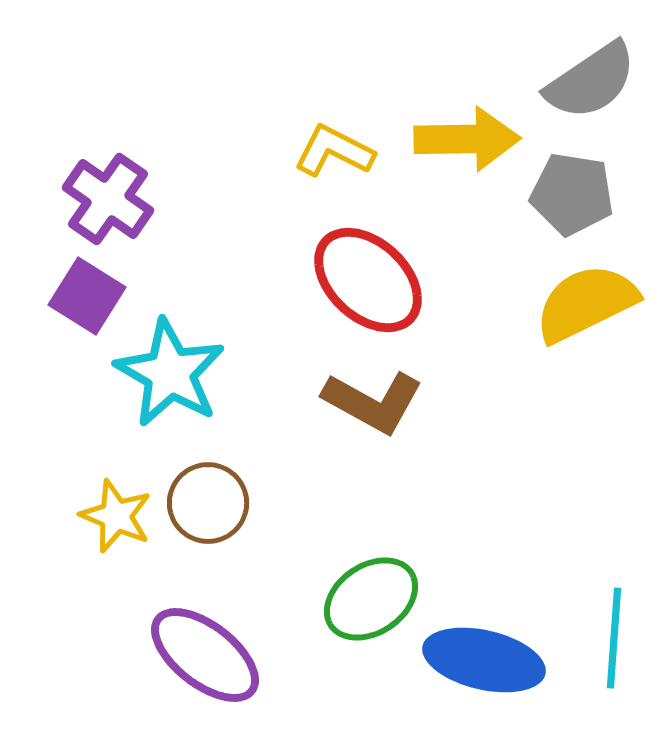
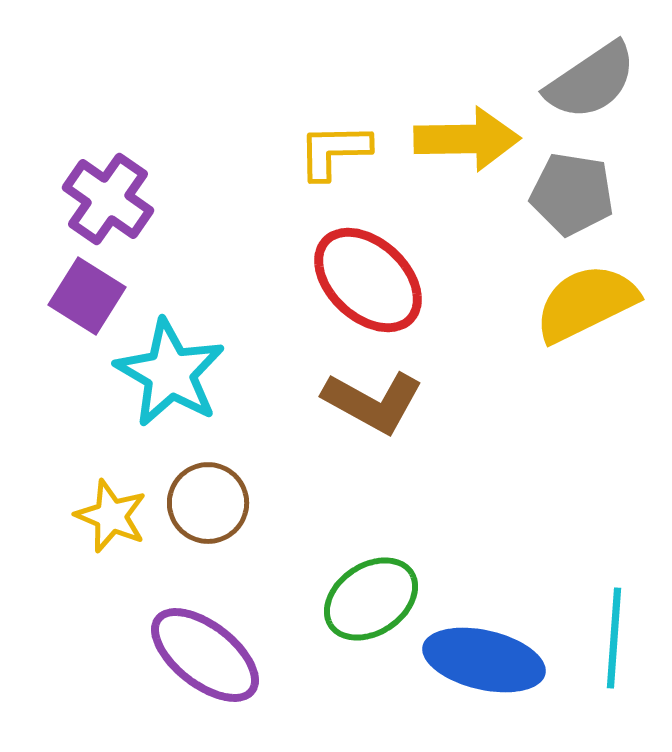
yellow L-shape: rotated 28 degrees counterclockwise
yellow star: moved 5 px left
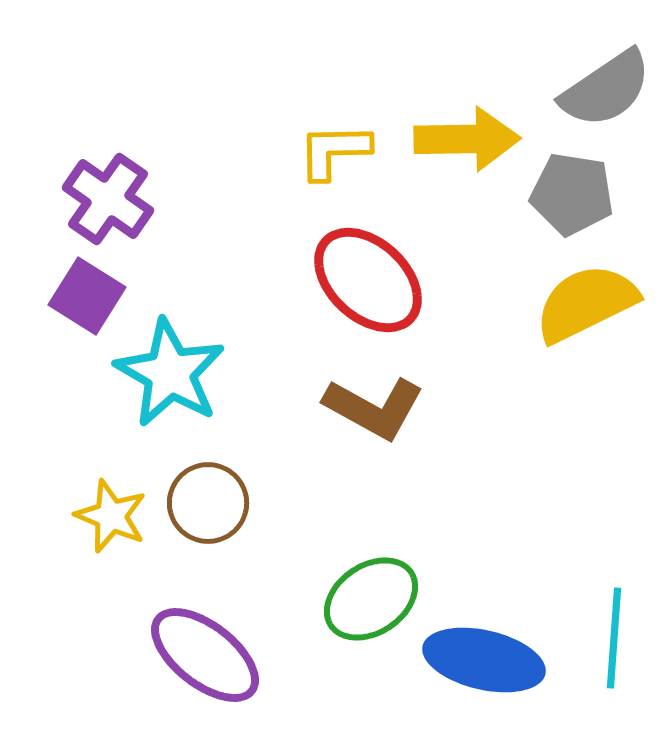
gray semicircle: moved 15 px right, 8 px down
brown L-shape: moved 1 px right, 6 px down
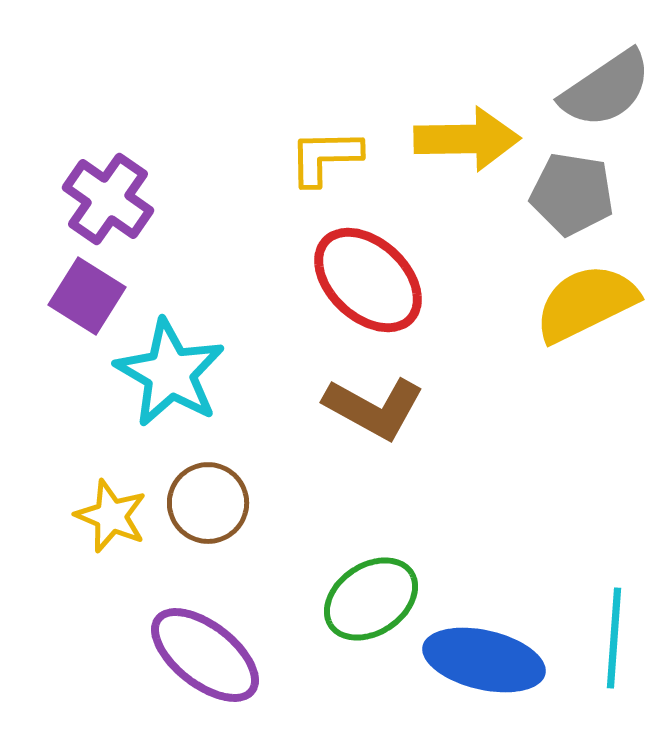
yellow L-shape: moved 9 px left, 6 px down
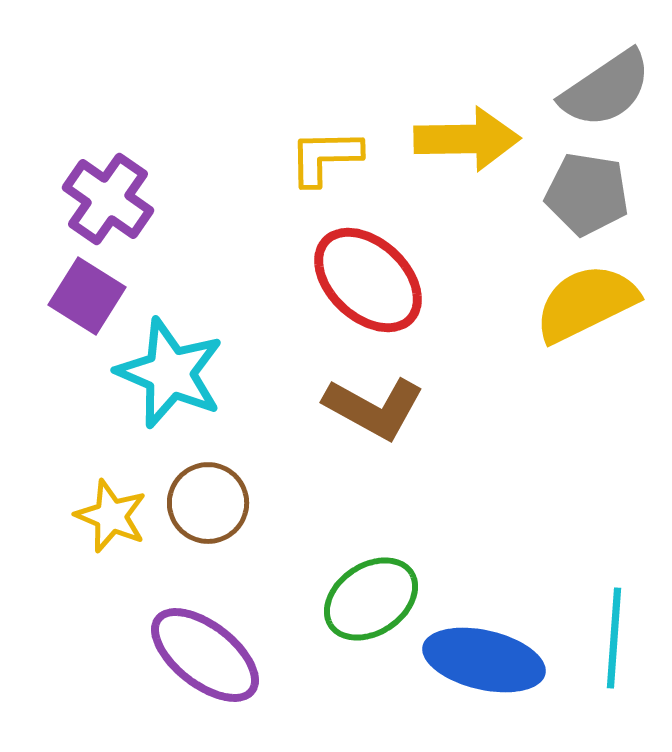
gray pentagon: moved 15 px right
cyan star: rotated 7 degrees counterclockwise
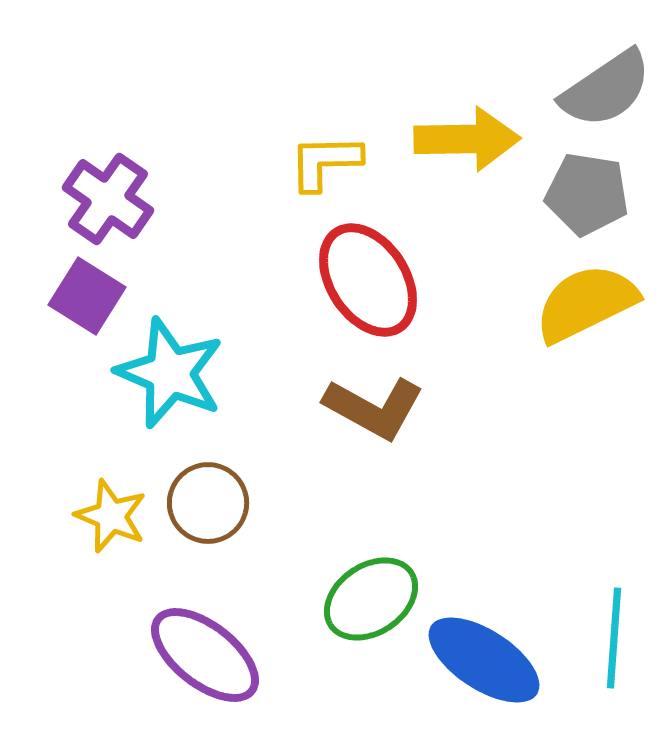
yellow L-shape: moved 5 px down
red ellipse: rotated 14 degrees clockwise
blue ellipse: rotated 20 degrees clockwise
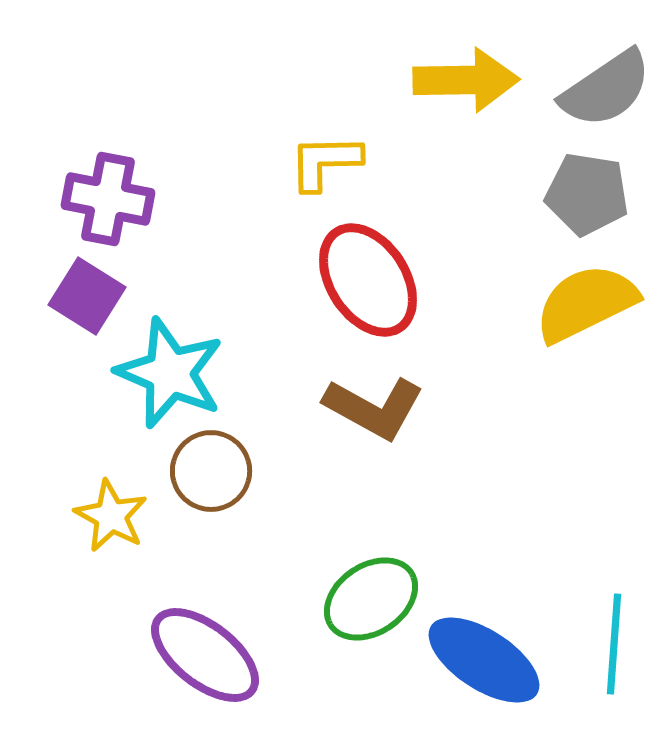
yellow arrow: moved 1 px left, 59 px up
purple cross: rotated 24 degrees counterclockwise
brown circle: moved 3 px right, 32 px up
yellow star: rotated 6 degrees clockwise
cyan line: moved 6 px down
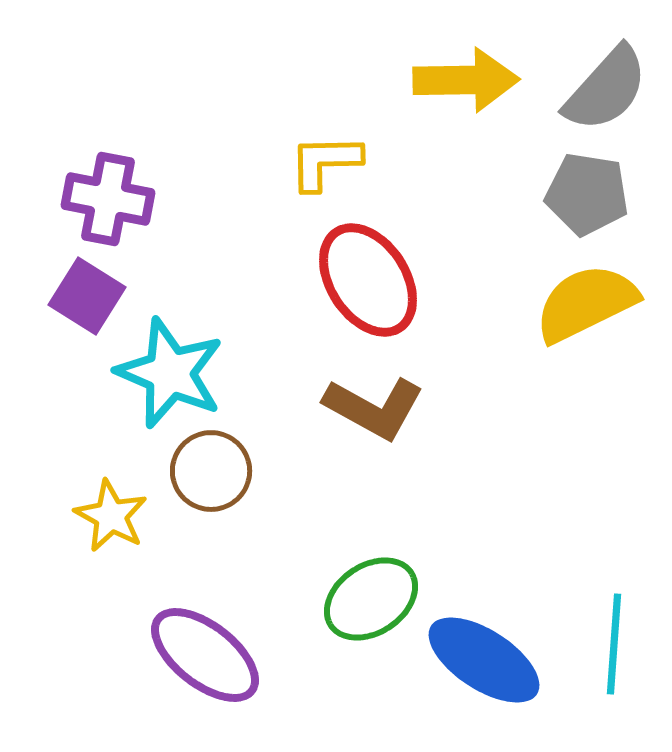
gray semicircle: rotated 14 degrees counterclockwise
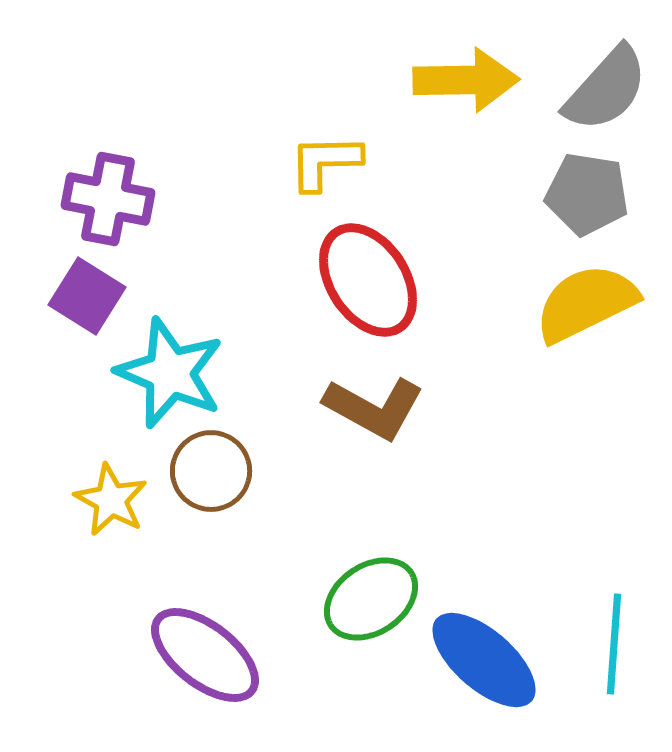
yellow star: moved 16 px up
blue ellipse: rotated 8 degrees clockwise
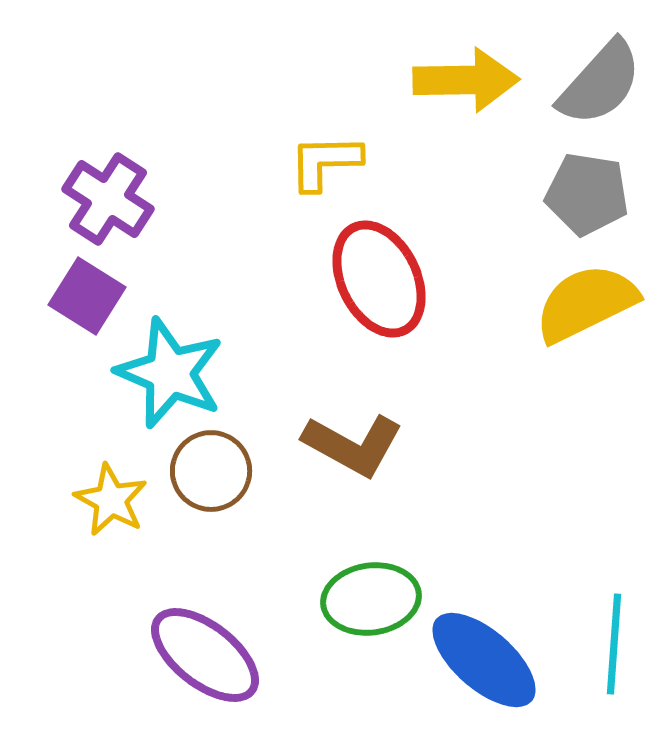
gray semicircle: moved 6 px left, 6 px up
purple cross: rotated 22 degrees clockwise
red ellipse: moved 11 px right, 1 px up; rotated 7 degrees clockwise
brown L-shape: moved 21 px left, 37 px down
green ellipse: rotated 26 degrees clockwise
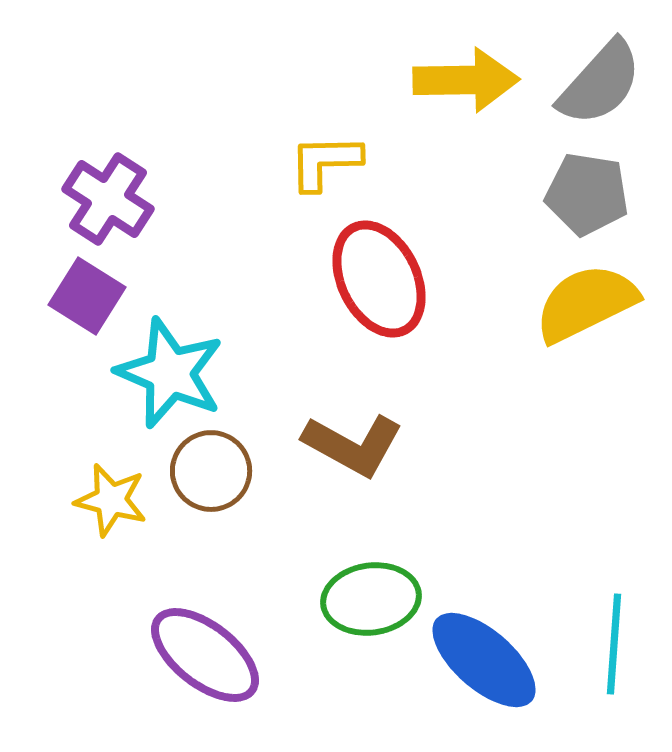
yellow star: rotated 14 degrees counterclockwise
